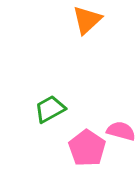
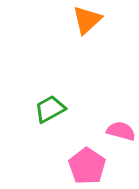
pink pentagon: moved 18 px down
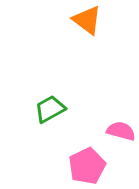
orange triangle: rotated 40 degrees counterclockwise
pink pentagon: rotated 12 degrees clockwise
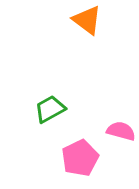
pink pentagon: moved 7 px left, 8 px up
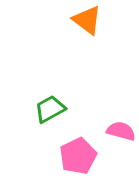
pink pentagon: moved 2 px left, 2 px up
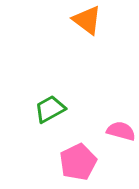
pink pentagon: moved 6 px down
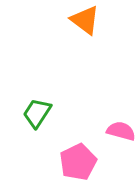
orange triangle: moved 2 px left
green trapezoid: moved 13 px left, 4 px down; rotated 28 degrees counterclockwise
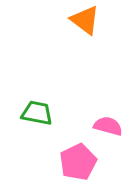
green trapezoid: rotated 68 degrees clockwise
pink semicircle: moved 13 px left, 5 px up
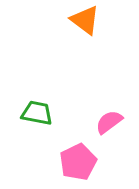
pink semicircle: moved 1 px right, 4 px up; rotated 52 degrees counterclockwise
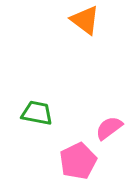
pink semicircle: moved 6 px down
pink pentagon: moved 1 px up
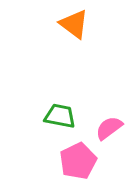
orange triangle: moved 11 px left, 4 px down
green trapezoid: moved 23 px right, 3 px down
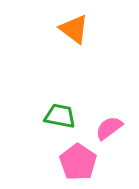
orange triangle: moved 5 px down
pink pentagon: moved 1 px down; rotated 12 degrees counterclockwise
